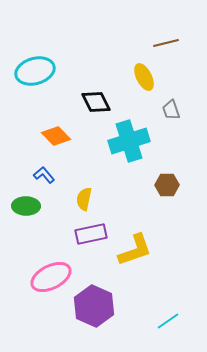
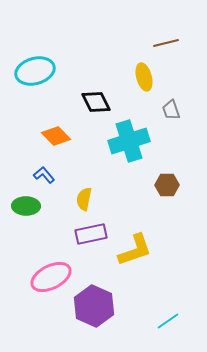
yellow ellipse: rotated 12 degrees clockwise
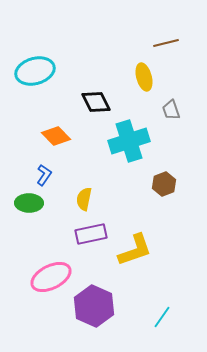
blue L-shape: rotated 75 degrees clockwise
brown hexagon: moved 3 px left, 1 px up; rotated 20 degrees counterclockwise
green ellipse: moved 3 px right, 3 px up
cyan line: moved 6 px left, 4 px up; rotated 20 degrees counterclockwise
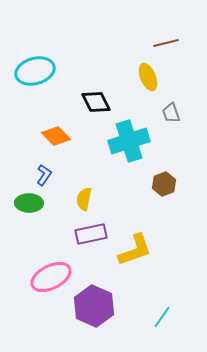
yellow ellipse: moved 4 px right; rotated 8 degrees counterclockwise
gray trapezoid: moved 3 px down
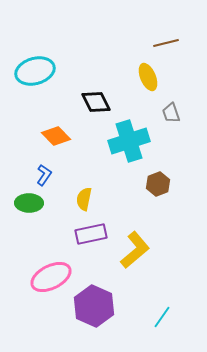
brown hexagon: moved 6 px left
yellow L-shape: rotated 21 degrees counterclockwise
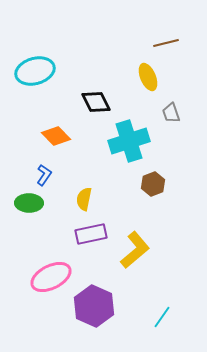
brown hexagon: moved 5 px left
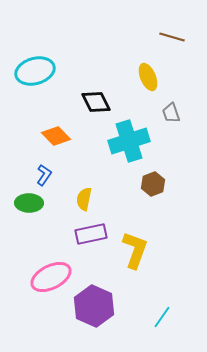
brown line: moved 6 px right, 6 px up; rotated 30 degrees clockwise
yellow L-shape: rotated 30 degrees counterclockwise
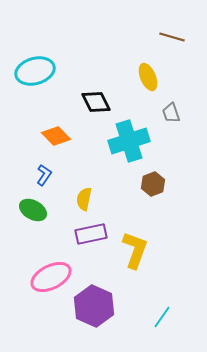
green ellipse: moved 4 px right, 7 px down; rotated 28 degrees clockwise
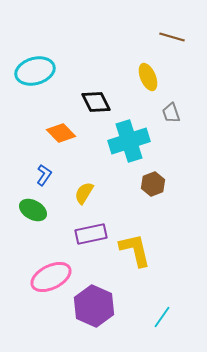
orange diamond: moved 5 px right, 3 px up
yellow semicircle: moved 6 px up; rotated 20 degrees clockwise
yellow L-shape: rotated 33 degrees counterclockwise
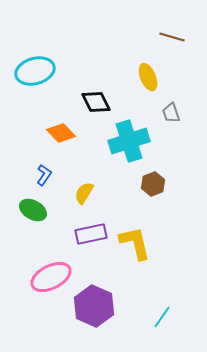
yellow L-shape: moved 7 px up
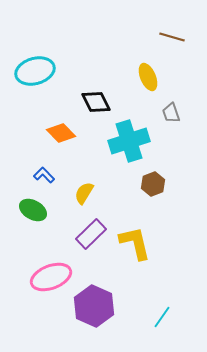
blue L-shape: rotated 80 degrees counterclockwise
purple rectangle: rotated 32 degrees counterclockwise
pink ellipse: rotated 6 degrees clockwise
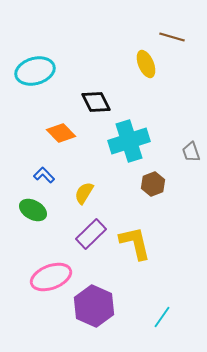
yellow ellipse: moved 2 px left, 13 px up
gray trapezoid: moved 20 px right, 39 px down
